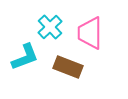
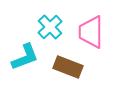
pink trapezoid: moved 1 px right, 1 px up
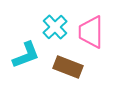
cyan cross: moved 5 px right
cyan L-shape: moved 1 px right, 2 px up
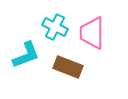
cyan cross: rotated 20 degrees counterclockwise
pink trapezoid: moved 1 px right, 1 px down
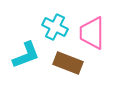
brown rectangle: moved 4 px up
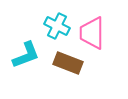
cyan cross: moved 2 px right, 1 px up
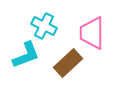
cyan cross: moved 13 px left
brown rectangle: rotated 64 degrees counterclockwise
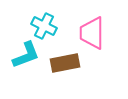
brown rectangle: moved 3 px left; rotated 32 degrees clockwise
